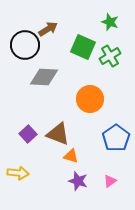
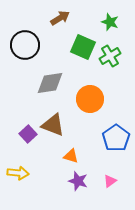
brown arrow: moved 12 px right, 11 px up
gray diamond: moved 6 px right, 6 px down; rotated 12 degrees counterclockwise
brown triangle: moved 5 px left, 9 px up
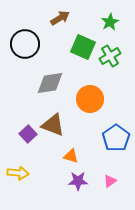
green star: rotated 24 degrees clockwise
black circle: moved 1 px up
purple star: rotated 18 degrees counterclockwise
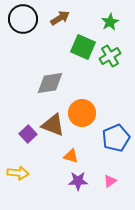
black circle: moved 2 px left, 25 px up
orange circle: moved 8 px left, 14 px down
blue pentagon: rotated 12 degrees clockwise
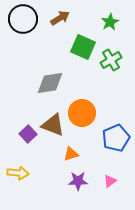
green cross: moved 1 px right, 4 px down
orange triangle: moved 2 px up; rotated 35 degrees counterclockwise
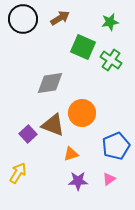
green star: rotated 18 degrees clockwise
green cross: rotated 25 degrees counterclockwise
blue pentagon: moved 8 px down
yellow arrow: rotated 65 degrees counterclockwise
pink triangle: moved 1 px left, 2 px up
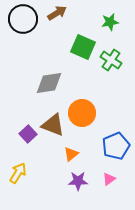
brown arrow: moved 3 px left, 5 px up
gray diamond: moved 1 px left
orange triangle: rotated 21 degrees counterclockwise
